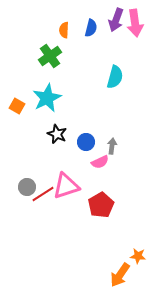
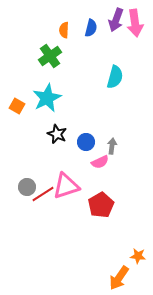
orange arrow: moved 1 px left, 3 px down
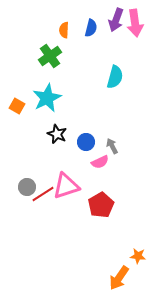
gray arrow: rotated 35 degrees counterclockwise
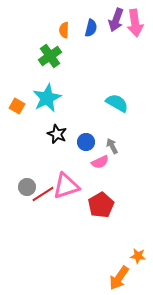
cyan semicircle: moved 2 px right, 26 px down; rotated 75 degrees counterclockwise
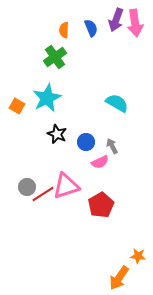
blue semicircle: rotated 36 degrees counterclockwise
green cross: moved 5 px right, 1 px down
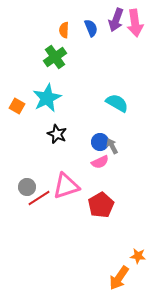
blue circle: moved 14 px right
red line: moved 4 px left, 4 px down
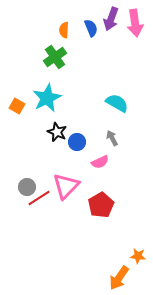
purple arrow: moved 5 px left, 1 px up
black star: moved 2 px up
blue circle: moved 23 px left
gray arrow: moved 8 px up
pink triangle: rotated 28 degrees counterclockwise
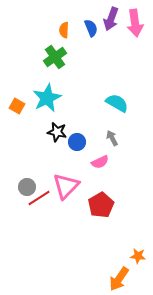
black star: rotated 12 degrees counterclockwise
orange arrow: moved 1 px down
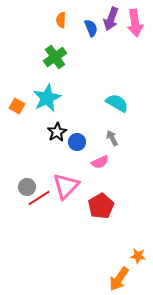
orange semicircle: moved 3 px left, 10 px up
black star: rotated 30 degrees clockwise
red pentagon: moved 1 px down
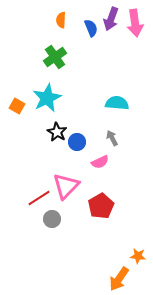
cyan semicircle: rotated 25 degrees counterclockwise
black star: rotated 12 degrees counterclockwise
gray circle: moved 25 px right, 32 px down
